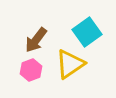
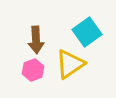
brown arrow: rotated 40 degrees counterclockwise
pink hexagon: moved 2 px right
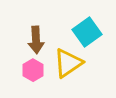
yellow triangle: moved 2 px left, 1 px up
pink hexagon: rotated 10 degrees counterclockwise
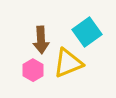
brown arrow: moved 5 px right
yellow triangle: rotated 12 degrees clockwise
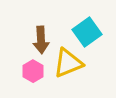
pink hexagon: moved 1 px down
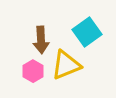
yellow triangle: moved 2 px left, 2 px down
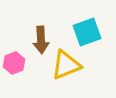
cyan square: rotated 16 degrees clockwise
pink hexagon: moved 19 px left, 8 px up; rotated 10 degrees clockwise
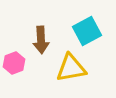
cyan square: moved 1 px up; rotated 8 degrees counterclockwise
yellow triangle: moved 5 px right, 3 px down; rotated 12 degrees clockwise
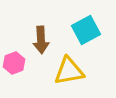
cyan square: moved 1 px left, 1 px up
yellow triangle: moved 2 px left, 3 px down
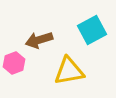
cyan square: moved 6 px right
brown arrow: moved 2 px left; rotated 76 degrees clockwise
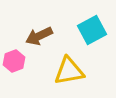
brown arrow: moved 4 px up; rotated 8 degrees counterclockwise
pink hexagon: moved 2 px up
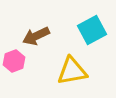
brown arrow: moved 3 px left
yellow triangle: moved 3 px right
